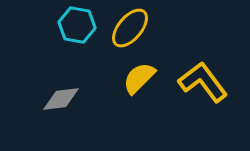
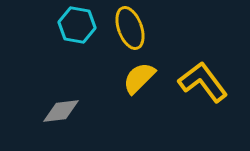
yellow ellipse: rotated 60 degrees counterclockwise
gray diamond: moved 12 px down
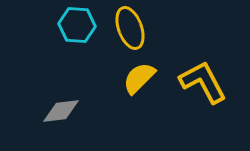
cyan hexagon: rotated 6 degrees counterclockwise
yellow L-shape: rotated 9 degrees clockwise
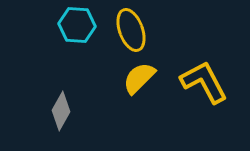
yellow ellipse: moved 1 px right, 2 px down
yellow L-shape: moved 1 px right
gray diamond: rotated 54 degrees counterclockwise
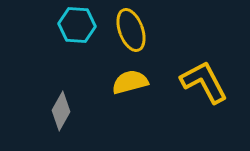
yellow semicircle: moved 9 px left, 4 px down; rotated 30 degrees clockwise
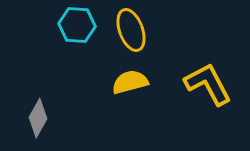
yellow L-shape: moved 4 px right, 2 px down
gray diamond: moved 23 px left, 7 px down
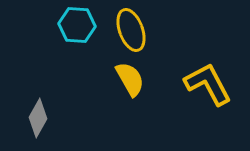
yellow semicircle: moved 3 px up; rotated 75 degrees clockwise
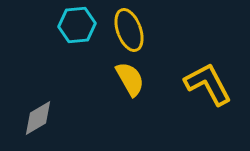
cyan hexagon: rotated 9 degrees counterclockwise
yellow ellipse: moved 2 px left
gray diamond: rotated 30 degrees clockwise
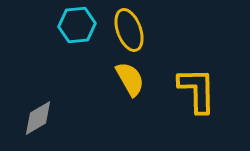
yellow L-shape: moved 11 px left, 6 px down; rotated 27 degrees clockwise
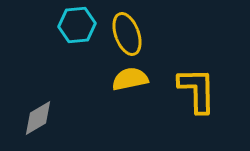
yellow ellipse: moved 2 px left, 4 px down
yellow semicircle: rotated 72 degrees counterclockwise
